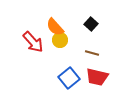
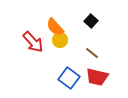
black square: moved 3 px up
brown line: rotated 24 degrees clockwise
blue square: rotated 15 degrees counterclockwise
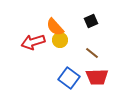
black square: rotated 24 degrees clockwise
red arrow: rotated 115 degrees clockwise
red trapezoid: rotated 15 degrees counterclockwise
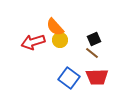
black square: moved 3 px right, 18 px down
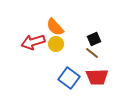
yellow circle: moved 4 px left, 4 px down
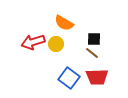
orange semicircle: moved 9 px right, 4 px up; rotated 18 degrees counterclockwise
black square: rotated 24 degrees clockwise
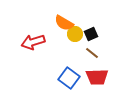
black square: moved 3 px left, 5 px up; rotated 24 degrees counterclockwise
yellow circle: moved 19 px right, 10 px up
